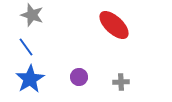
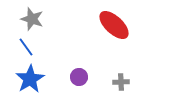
gray star: moved 4 px down
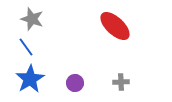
red ellipse: moved 1 px right, 1 px down
purple circle: moved 4 px left, 6 px down
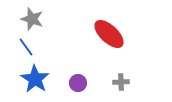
red ellipse: moved 6 px left, 8 px down
blue star: moved 5 px right; rotated 8 degrees counterclockwise
purple circle: moved 3 px right
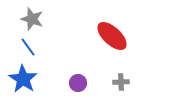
red ellipse: moved 3 px right, 2 px down
blue line: moved 2 px right
blue star: moved 12 px left
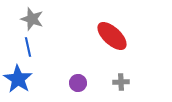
blue line: rotated 24 degrees clockwise
blue star: moved 5 px left
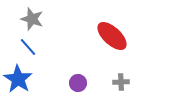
blue line: rotated 30 degrees counterclockwise
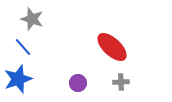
red ellipse: moved 11 px down
blue line: moved 5 px left
blue star: rotated 20 degrees clockwise
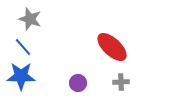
gray star: moved 2 px left
blue star: moved 3 px right, 3 px up; rotated 20 degrees clockwise
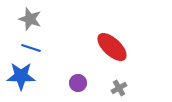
blue line: moved 8 px right, 1 px down; rotated 30 degrees counterclockwise
gray cross: moved 2 px left, 6 px down; rotated 28 degrees counterclockwise
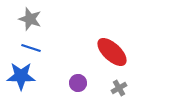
red ellipse: moved 5 px down
